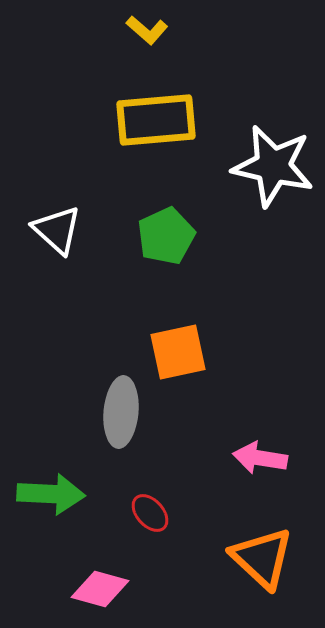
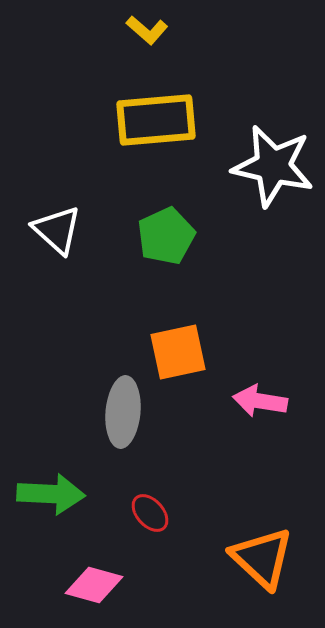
gray ellipse: moved 2 px right
pink arrow: moved 57 px up
pink diamond: moved 6 px left, 4 px up
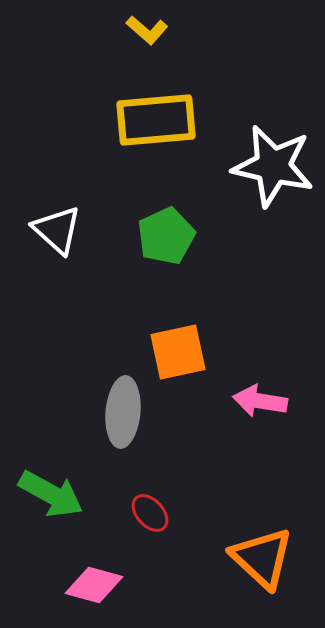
green arrow: rotated 26 degrees clockwise
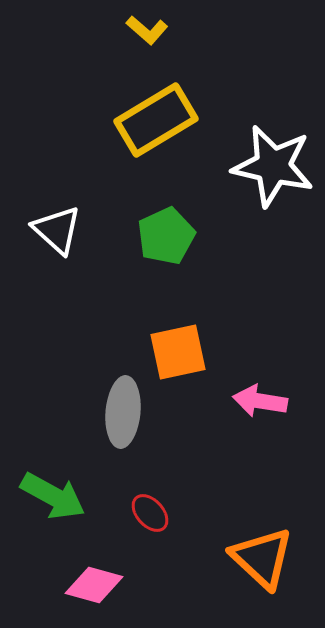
yellow rectangle: rotated 26 degrees counterclockwise
green arrow: moved 2 px right, 2 px down
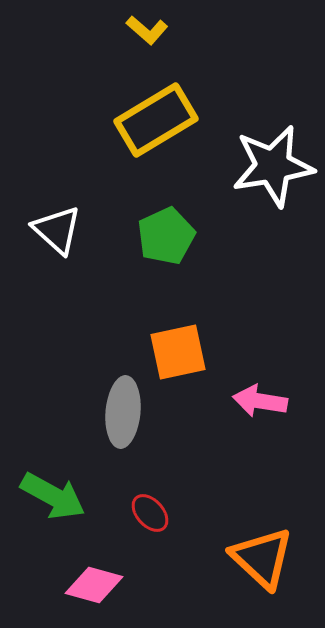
white star: rotated 22 degrees counterclockwise
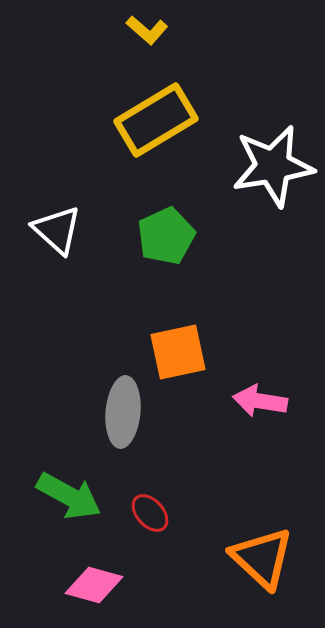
green arrow: moved 16 px right
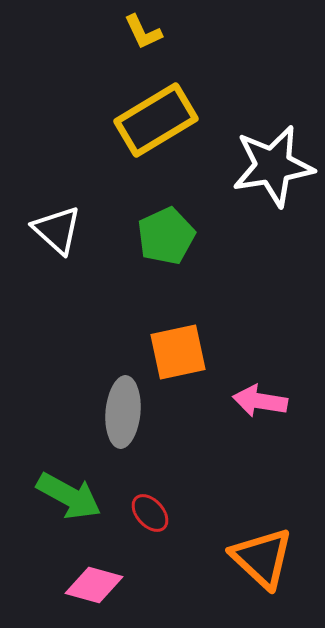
yellow L-shape: moved 4 px left, 2 px down; rotated 24 degrees clockwise
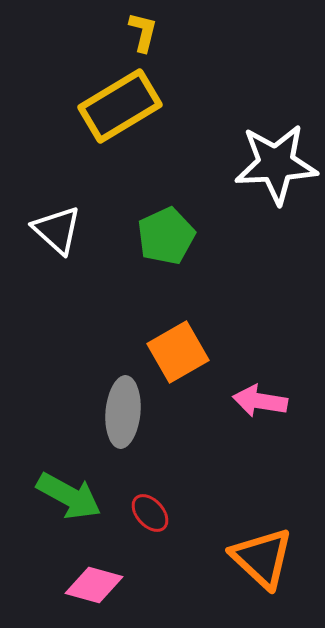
yellow L-shape: rotated 141 degrees counterclockwise
yellow rectangle: moved 36 px left, 14 px up
white star: moved 3 px right, 2 px up; rotated 6 degrees clockwise
orange square: rotated 18 degrees counterclockwise
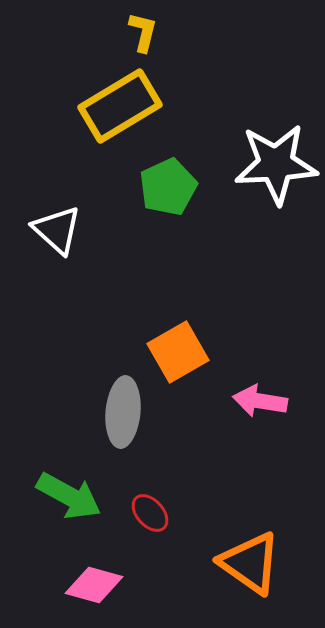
green pentagon: moved 2 px right, 49 px up
orange triangle: moved 12 px left, 5 px down; rotated 8 degrees counterclockwise
